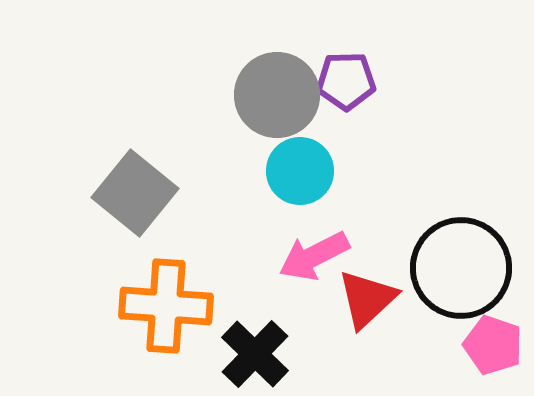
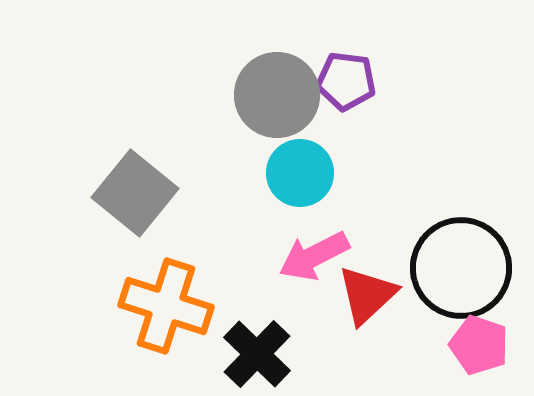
purple pentagon: rotated 8 degrees clockwise
cyan circle: moved 2 px down
red triangle: moved 4 px up
orange cross: rotated 14 degrees clockwise
pink pentagon: moved 14 px left
black cross: moved 2 px right
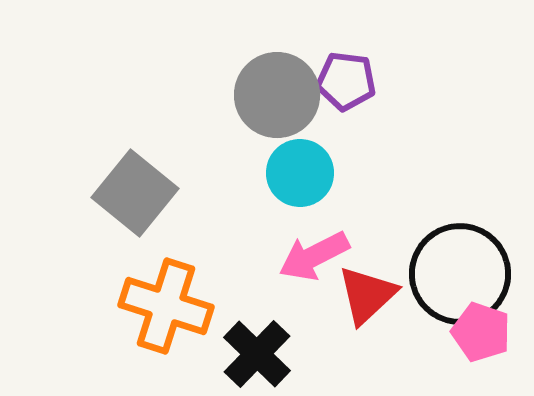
black circle: moved 1 px left, 6 px down
pink pentagon: moved 2 px right, 13 px up
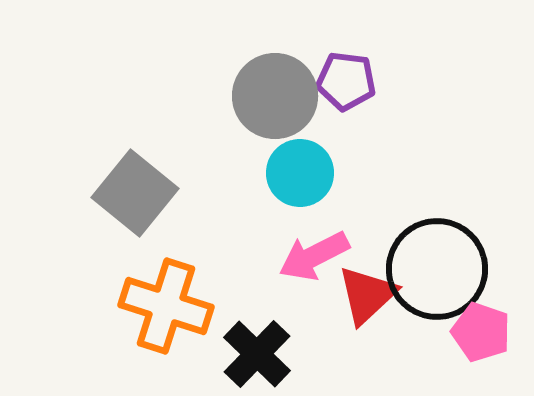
gray circle: moved 2 px left, 1 px down
black circle: moved 23 px left, 5 px up
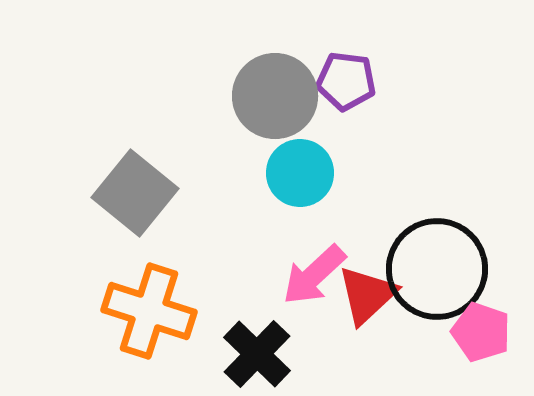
pink arrow: moved 19 px down; rotated 16 degrees counterclockwise
orange cross: moved 17 px left, 5 px down
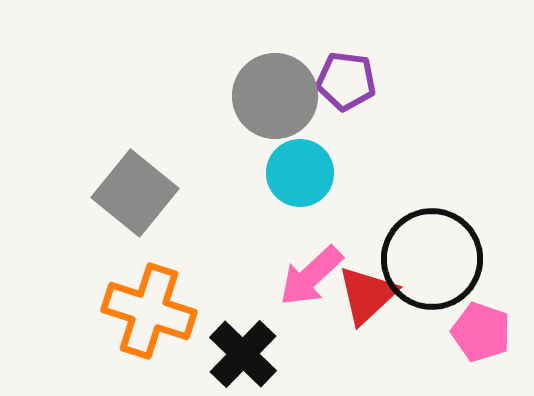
black circle: moved 5 px left, 10 px up
pink arrow: moved 3 px left, 1 px down
black cross: moved 14 px left
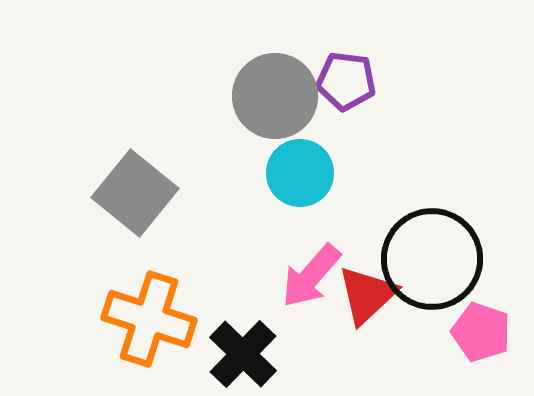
pink arrow: rotated 6 degrees counterclockwise
orange cross: moved 8 px down
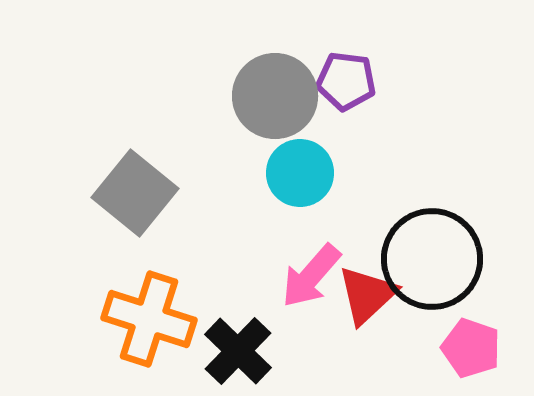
pink pentagon: moved 10 px left, 16 px down
black cross: moved 5 px left, 3 px up
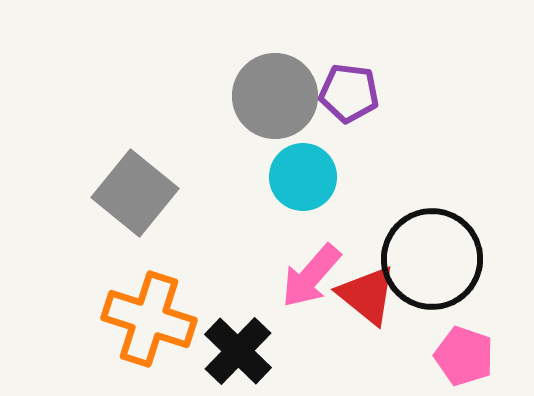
purple pentagon: moved 3 px right, 12 px down
cyan circle: moved 3 px right, 4 px down
red triangle: rotated 38 degrees counterclockwise
pink pentagon: moved 7 px left, 8 px down
